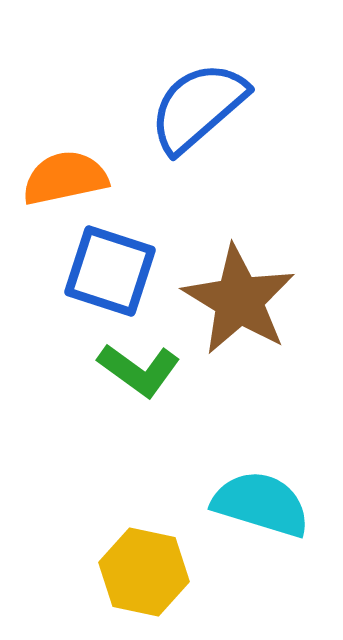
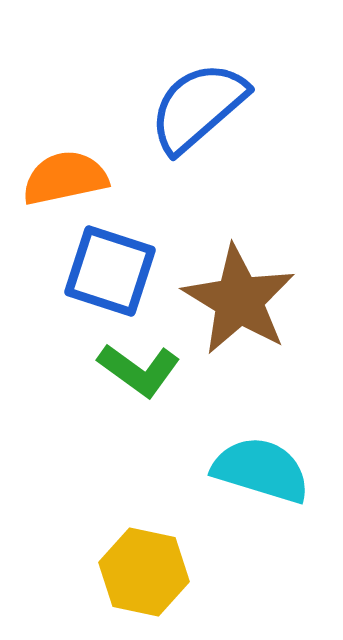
cyan semicircle: moved 34 px up
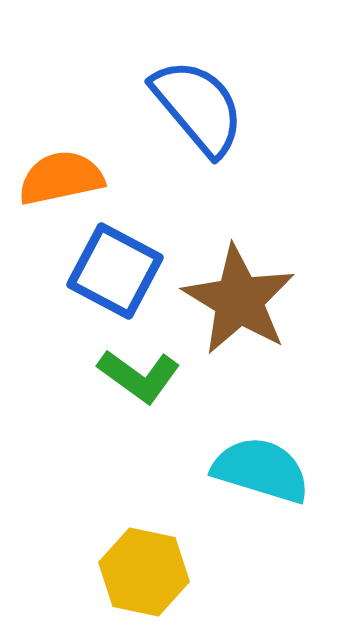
blue semicircle: rotated 91 degrees clockwise
orange semicircle: moved 4 px left
blue square: moved 5 px right; rotated 10 degrees clockwise
green L-shape: moved 6 px down
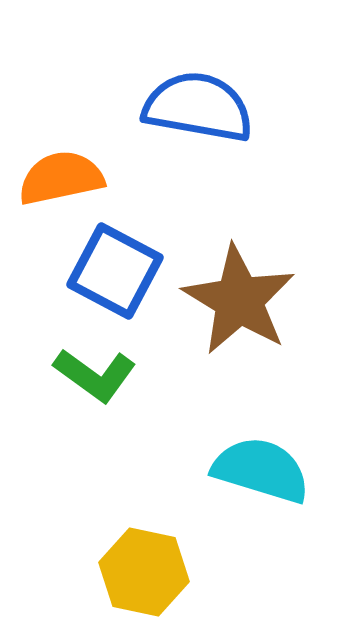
blue semicircle: rotated 40 degrees counterclockwise
green L-shape: moved 44 px left, 1 px up
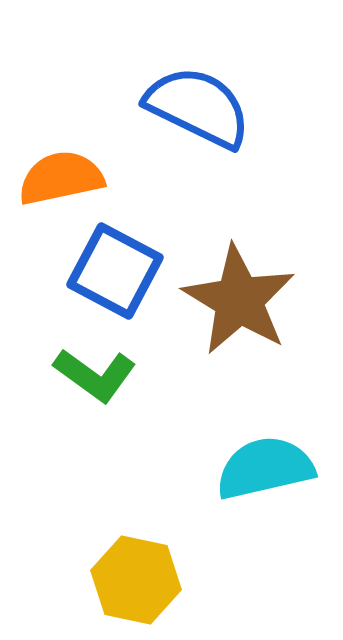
blue semicircle: rotated 16 degrees clockwise
cyan semicircle: moved 4 px right, 2 px up; rotated 30 degrees counterclockwise
yellow hexagon: moved 8 px left, 8 px down
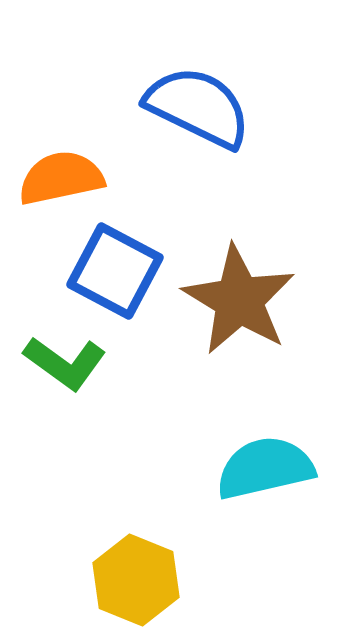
green L-shape: moved 30 px left, 12 px up
yellow hexagon: rotated 10 degrees clockwise
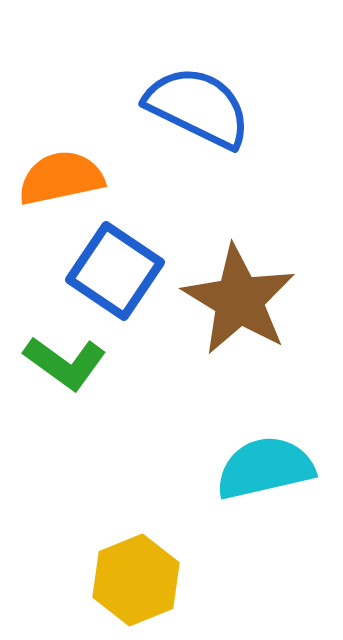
blue square: rotated 6 degrees clockwise
yellow hexagon: rotated 16 degrees clockwise
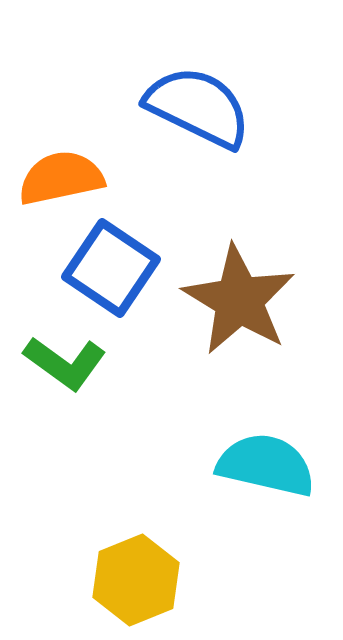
blue square: moved 4 px left, 3 px up
cyan semicircle: moved 1 px right, 3 px up; rotated 26 degrees clockwise
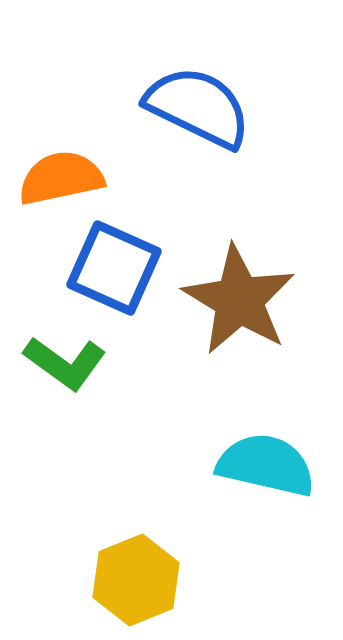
blue square: moved 3 px right; rotated 10 degrees counterclockwise
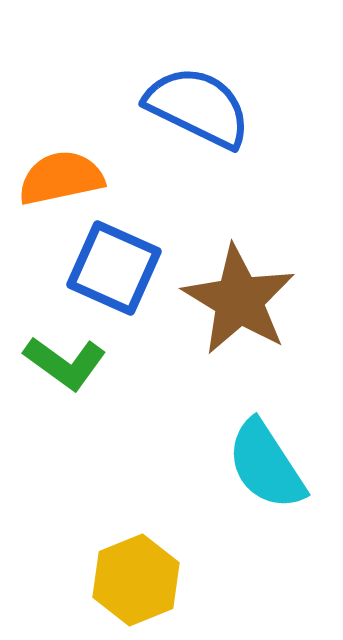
cyan semicircle: rotated 136 degrees counterclockwise
